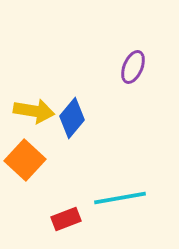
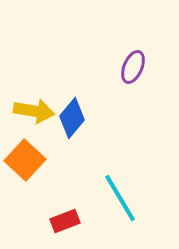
cyan line: rotated 69 degrees clockwise
red rectangle: moved 1 px left, 2 px down
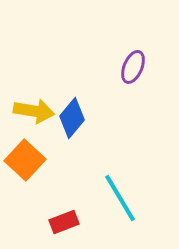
red rectangle: moved 1 px left, 1 px down
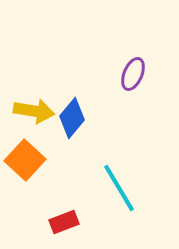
purple ellipse: moved 7 px down
cyan line: moved 1 px left, 10 px up
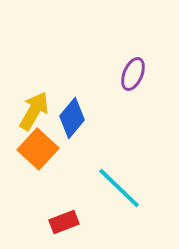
yellow arrow: rotated 69 degrees counterclockwise
orange square: moved 13 px right, 11 px up
cyan line: rotated 15 degrees counterclockwise
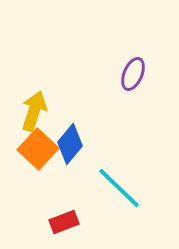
yellow arrow: rotated 12 degrees counterclockwise
blue diamond: moved 2 px left, 26 px down
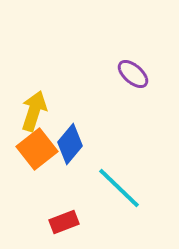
purple ellipse: rotated 72 degrees counterclockwise
orange square: moved 1 px left; rotated 9 degrees clockwise
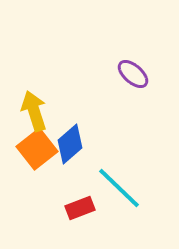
yellow arrow: rotated 36 degrees counterclockwise
blue diamond: rotated 9 degrees clockwise
red rectangle: moved 16 px right, 14 px up
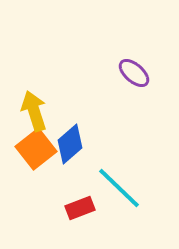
purple ellipse: moved 1 px right, 1 px up
orange square: moved 1 px left
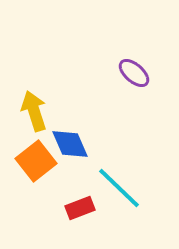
blue diamond: rotated 72 degrees counterclockwise
orange square: moved 12 px down
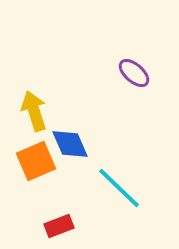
orange square: rotated 15 degrees clockwise
red rectangle: moved 21 px left, 18 px down
